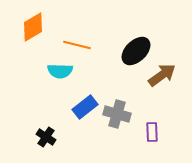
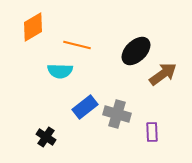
brown arrow: moved 1 px right, 1 px up
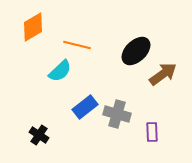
cyan semicircle: rotated 45 degrees counterclockwise
black cross: moved 7 px left, 2 px up
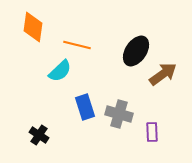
orange diamond: rotated 52 degrees counterclockwise
black ellipse: rotated 12 degrees counterclockwise
blue rectangle: rotated 70 degrees counterclockwise
gray cross: moved 2 px right
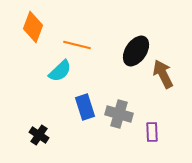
orange diamond: rotated 12 degrees clockwise
brown arrow: rotated 80 degrees counterclockwise
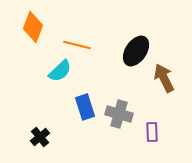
brown arrow: moved 1 px right, 4 px down
black cross: moved 1 px right, 2 px down; rotated 18 degrees clockwise
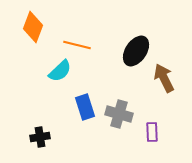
black cross: rotated 30 degrees clockwise
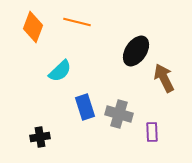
orange line: moved 23 px up
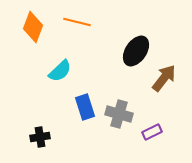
brown arrow: rotated 64 degrees clockwise
purple rectangle: rotated 66 degrees clockwise
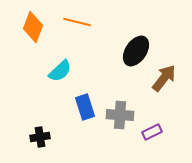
gray cross: moved 1 px right, 1 px down; rotated 12 degrees counterclockwise
